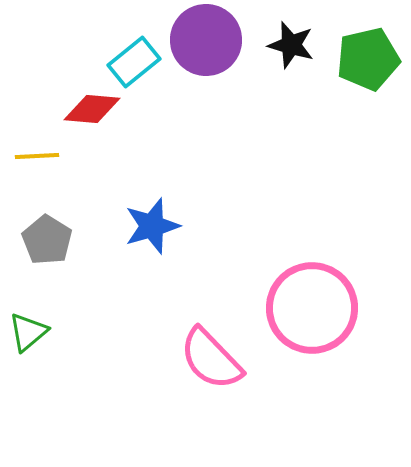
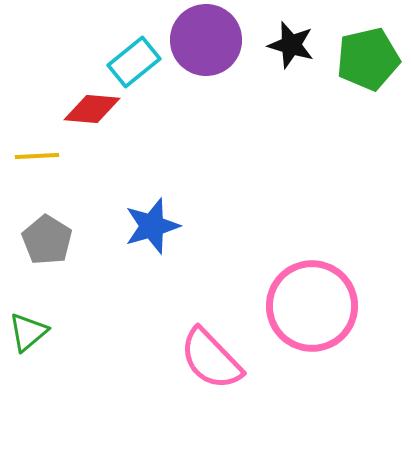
pink circle: moved 2 px up
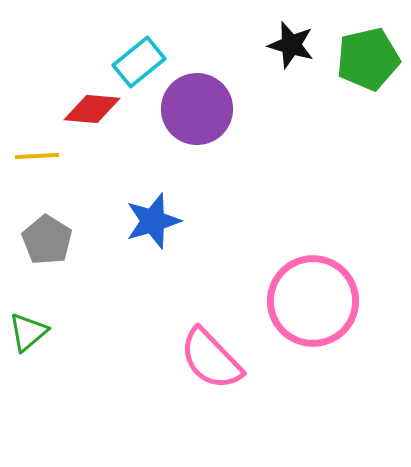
purple circle: moved 9 px left, 69 px down
cyan rectangle: moved 5 px right
blue star: moved 1 px right, 5 px up
pink circle: moved 1 px right, 5 px up
